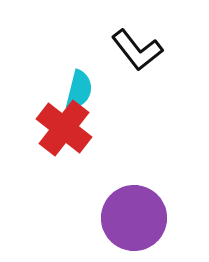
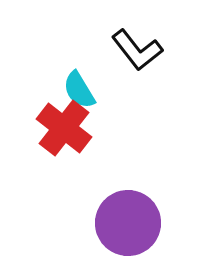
cyan semicircle: rotated 135 degrees clockwise
purple circle: moved 6 px left, 5 px down
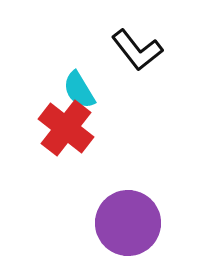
red cross: moved 2 px right
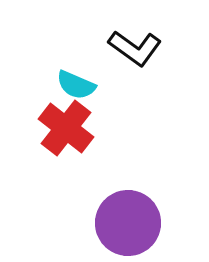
black L-shape: moved 2 px left, 2 px up; rotated 16 degrees counterclockwise
cyan semicircle: moved 3 px left, 5 px up; rotated 36 degrees counterclockwise
